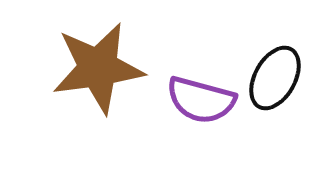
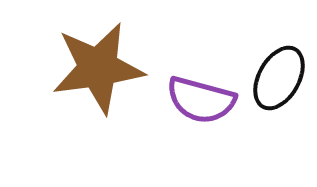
black ellipse: moved 4 px right
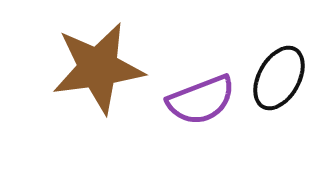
purple semicircle: rotated 36 degrees counterclockwise
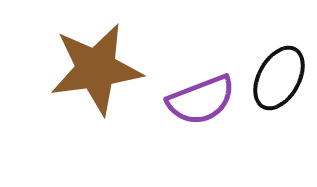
brown star: moved 2 px left, 1 px down
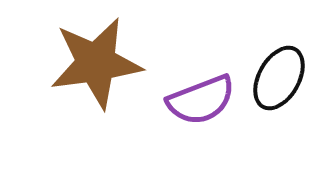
brown star: moved 6 px up
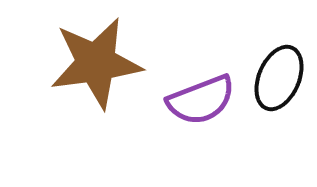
black ellipse: rotated 6 degrees counterclockwise
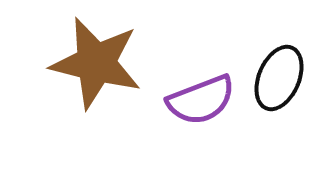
brown star: rotated 22 degrees clockwise
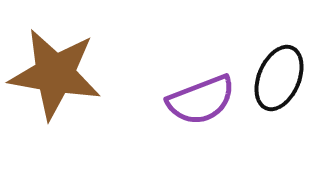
brown star: moved 41 px left, 11 px down; rotated 4 degrees counterclockwise
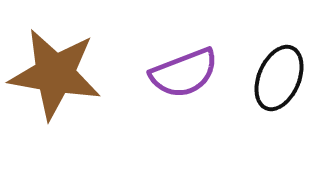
purple semicircle: moved 17 px left, 27 px up
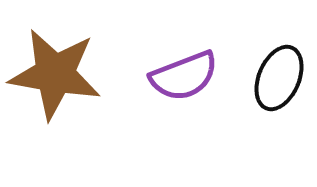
purple semicircle: moved 3 px down
